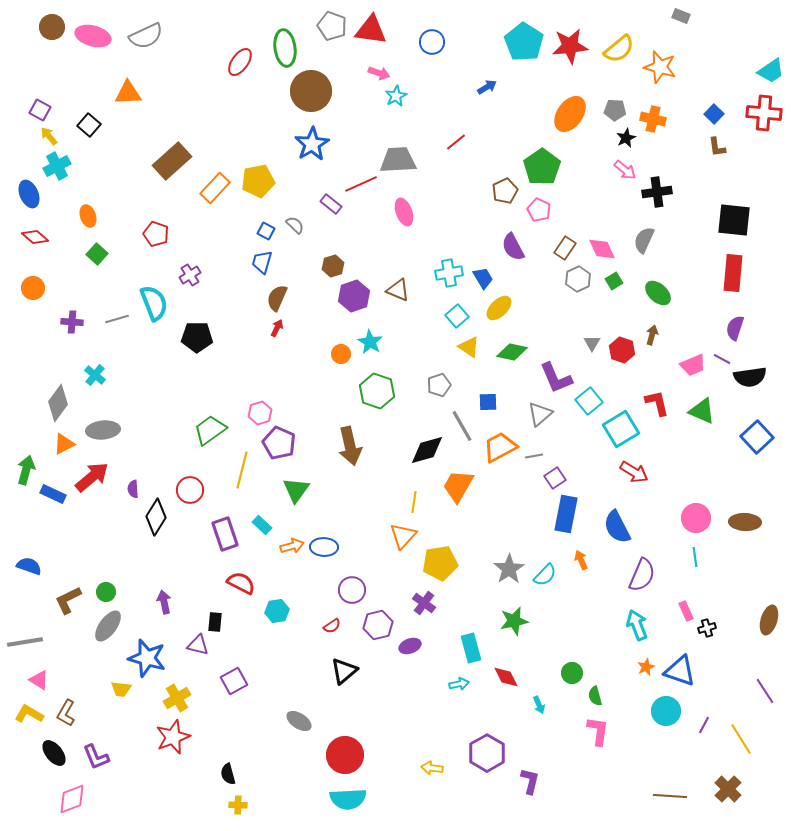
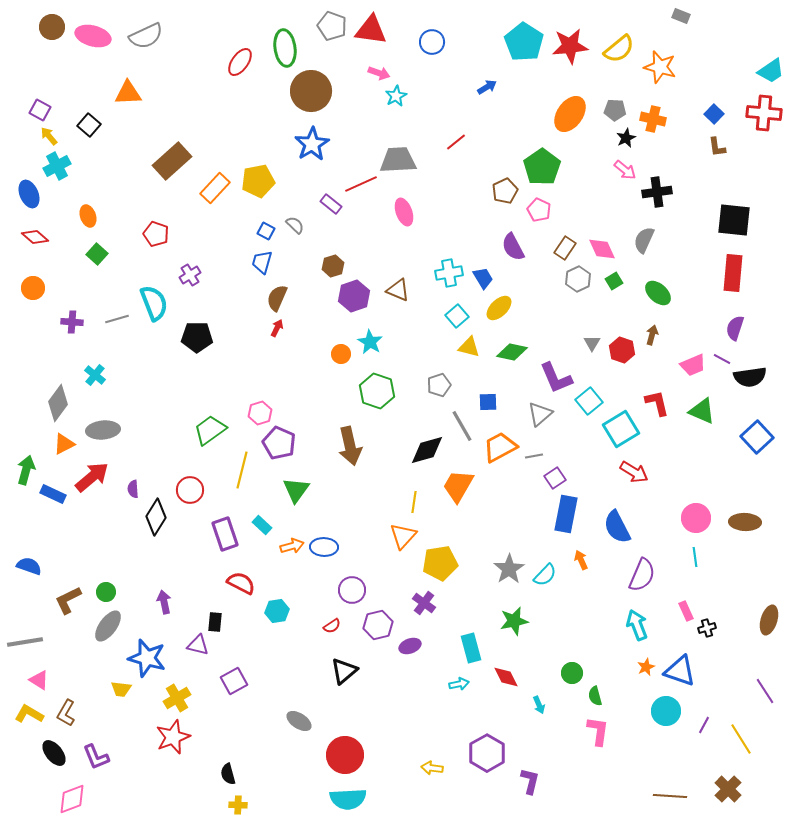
yellow triangle at (469, 347): rotated 20 degrees counterclockwise
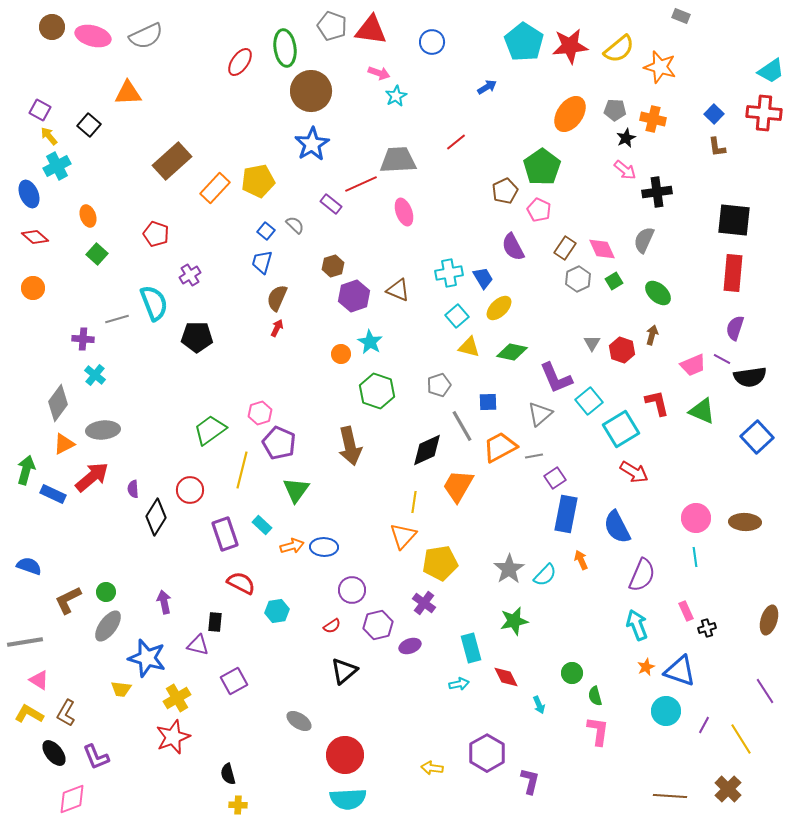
blue square at (266, 231): rotated 12 degrees clockwise
purple cross at (72, 322): moved 11 px right, 17 px down
black diamond at (427, 450): rotated 9 degrees counterclockwise
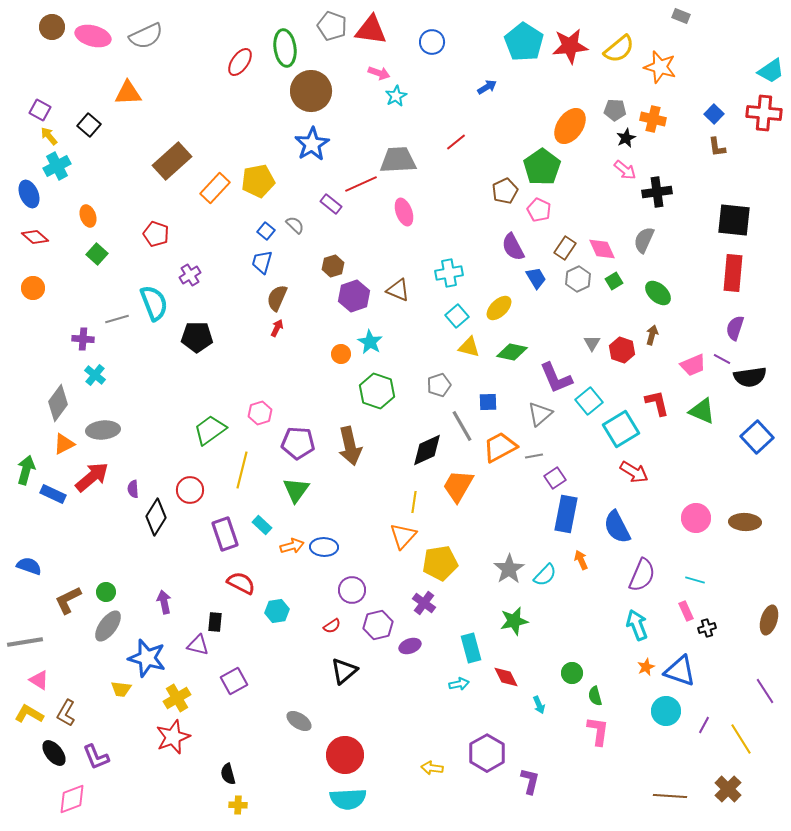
orange ellipse at (570, 114): moved 12 px down
blue trapezoid at (483, 278): moved 53 px right
purple pentagon at (279, 443): moved 19 px right; rotated 20 degrees counterclockwise
cyan line at (695, 557): moved 23 px down; rotated 66 degrees counterclockwise
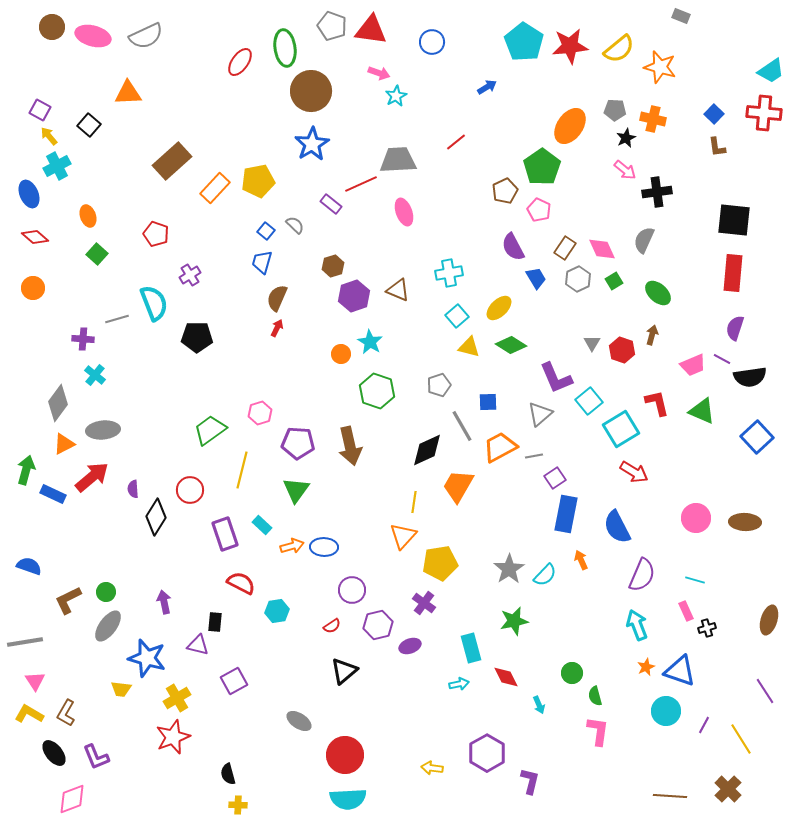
green diamond at (512, 352): moved 1 px left, 7 px up; rotated 20 degrees clockwise
pink triangle at (39, 680): moved 4 px left, 1 px down; rotated 25 degrees clockwise
